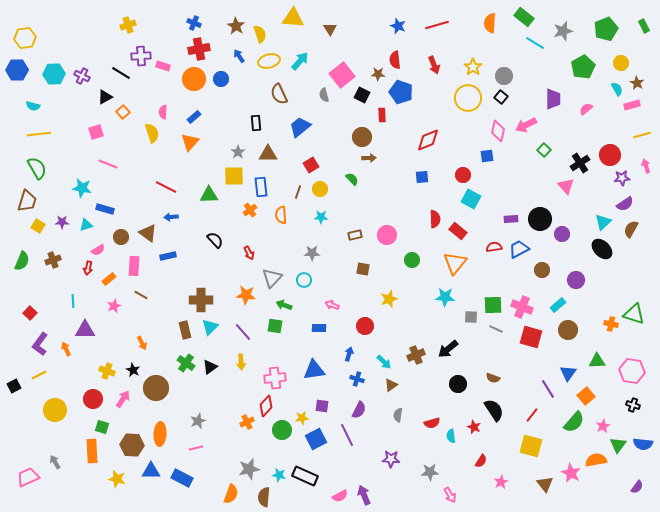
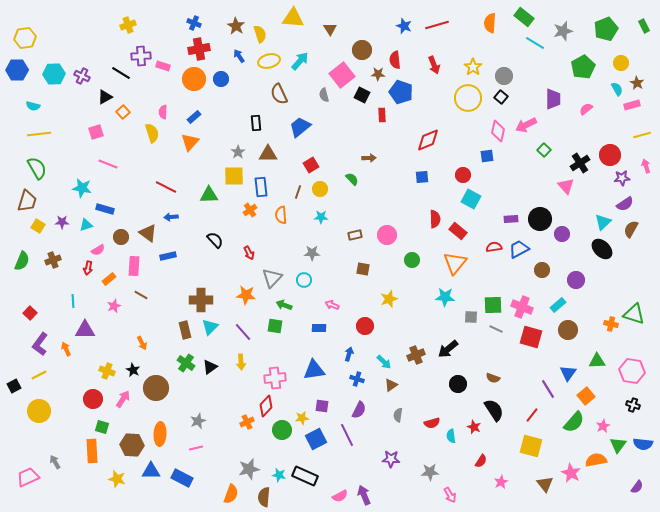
blue star at (398, 26): moved 6 px right
brown circle at (362, 137): moved 87 px up
yellow circle at (55, 410): moved 16 px left, 1 px down
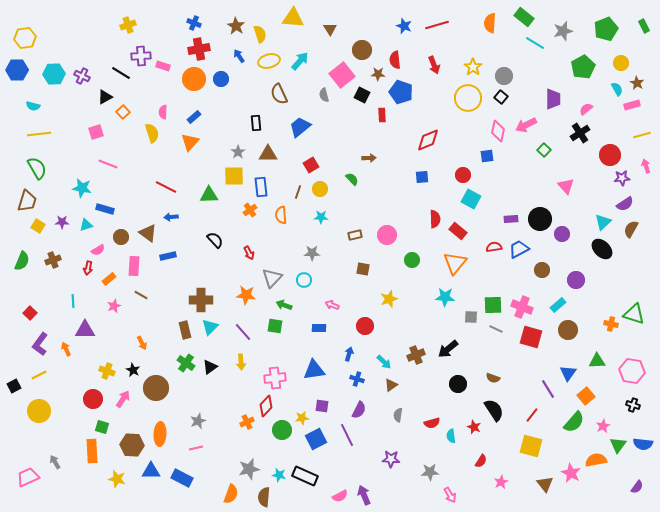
black cross at (580, 163): moved 30 px up
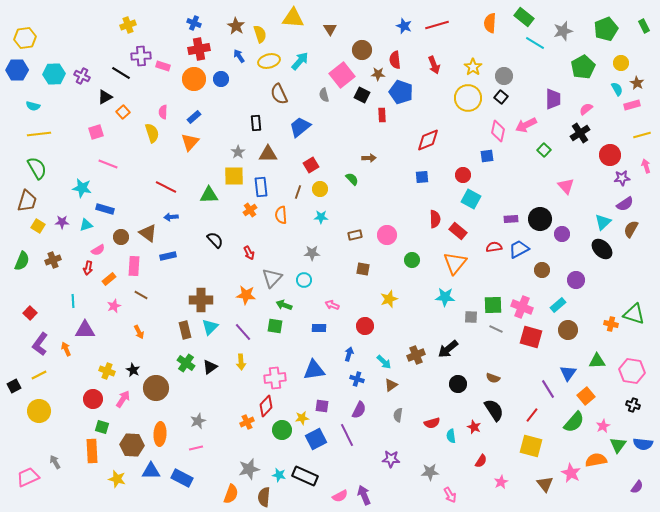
orange arrow at (142, 343): moved 3 px left, 11 px up
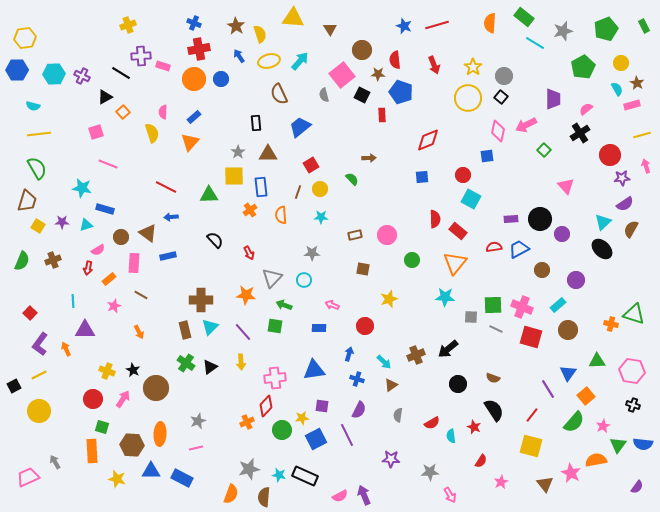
pink rectangle at (134, 266): moved 3 px up
red semicircle at (432, 423): rotated 14 degrees counterclockwise
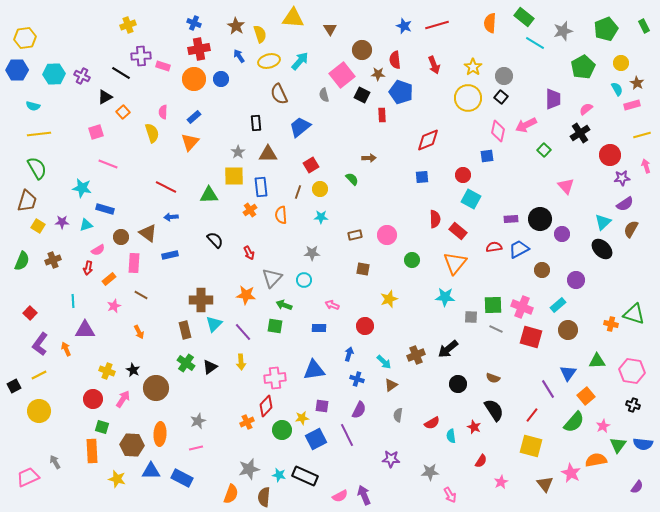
blue rectangle at (168, 256): moved 2 px right, 1 px up
cyan triangle at (210, 327): moved 4 px right, 3 px up
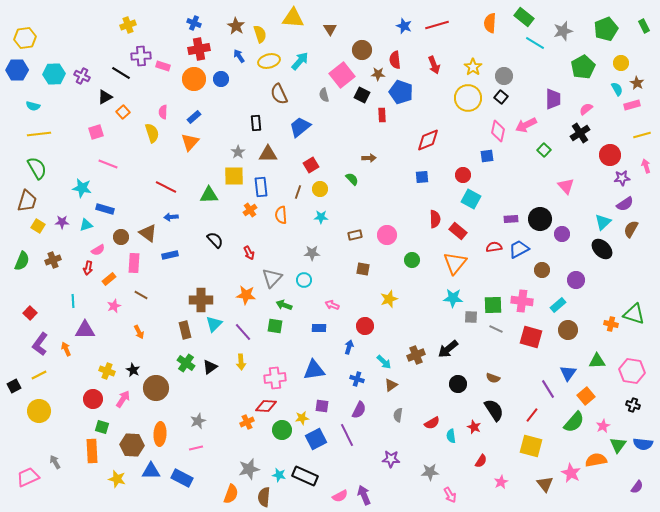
cyan star at (445, 297): moved 8 px right, 1 px down
pink cross at (522, 307): moved 6 px up; rotated 15 degrees counterclockwise
blue arrow at (349, 354): moved 7 px up
red diamond at (266, 406): rotated 50 degrees clockwise
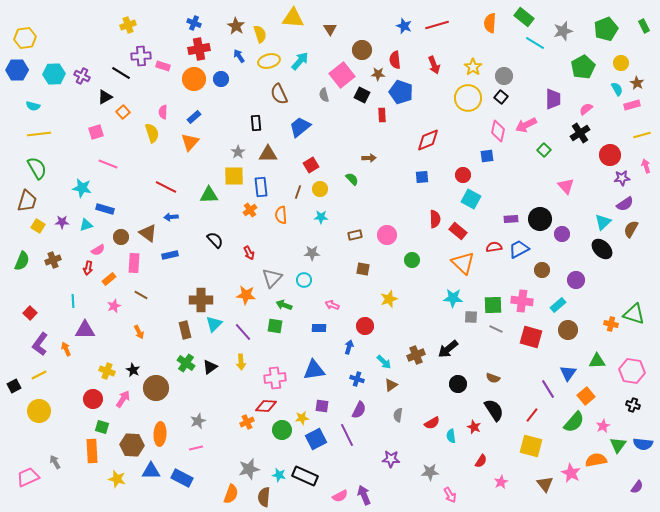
orange triangle at (455, 263): moved 8 px right; rotated 25 degrees counterclockwise
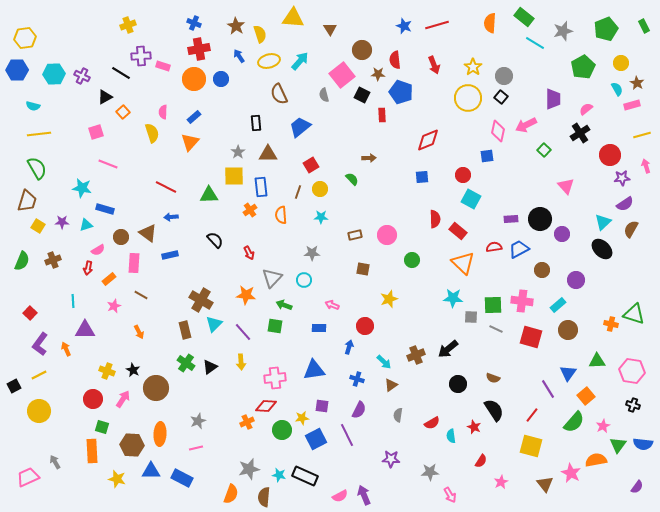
brown cross at (201, 300): rotated 30 degrees clockwise
